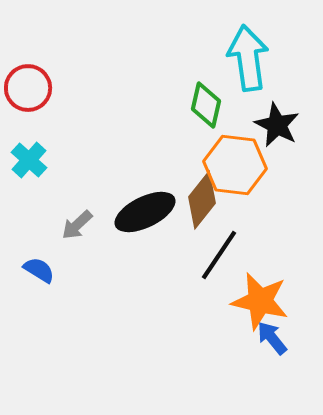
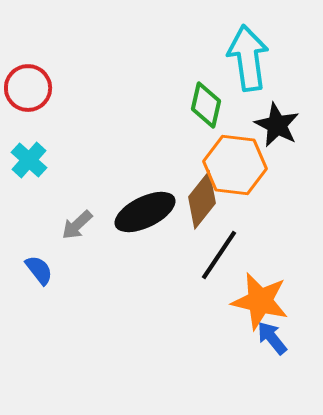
blue semicircle: rotated 20 degrees clockwise
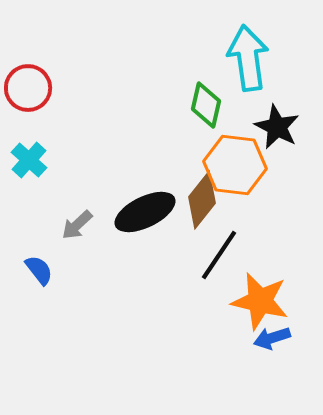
black star: moved 2 px down
blue arrow: rotated 69 degrees counterclockwise
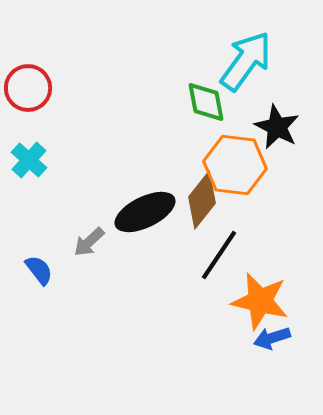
cyan arrow: moved 2 px left, 3 px down; rotated 44 degrees clockwise
green diamond: moved 3 px up; rotated 24 degrees counterclockwise
gray arrow: moved 12 px right, 17 px down
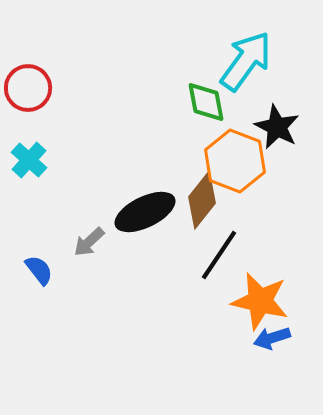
orange hexagon: moved 4 px up; rotated 14 degrees clockwise
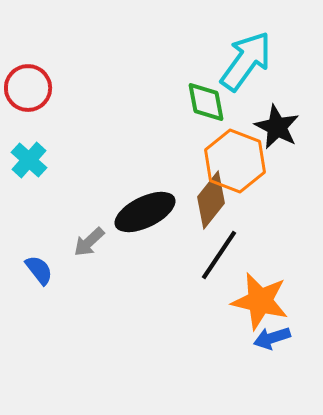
brown diamond: moved 9 px right
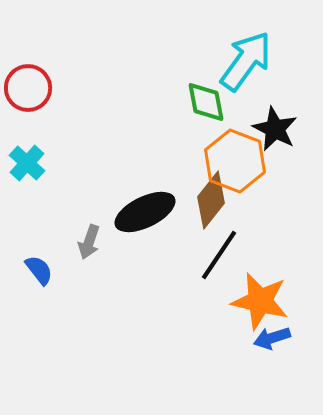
black star: moved 2 px left, 2 px down
cyan cross: moved 2 px left, 3 px down
gray arrow: rotated 28 degrees counterclockwise
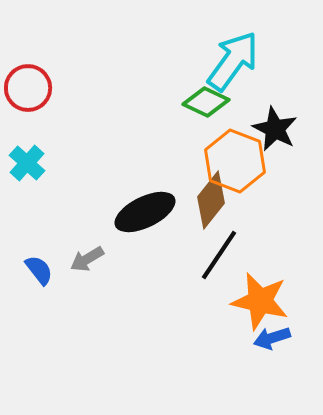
cyan arrow: moved 13 px left
green diamond: rotated 54 degrees counterclockwise
gray arrow: moved 2 px left, 17 px down; rotated 40 degrees clockwise
